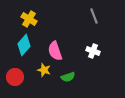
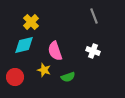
yellow cross: moved 2 px right, 3 px down; rotated 14 degrees clockwise
cyan diamond: rotated 35 degrees clockwise
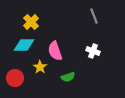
cyan diamond: rotated 15 degrees clockwise
yellow star: moved 4 px left, 3 px up; rotated 16 degrees clockwise
red circle: moved 1 px down
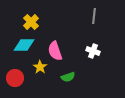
gray line: rotated 28 degrees clockwise
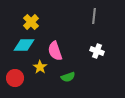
white cross: moved 4 px right
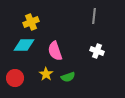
yellow cross: rotated 21 degrees clockwise
yellow star: moved 6 px right, 7 px down
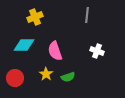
gray line: moved 7 px left, 1 px up
yellow cross: moved 4 px right, 5 px up
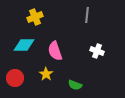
green semicircle: moved 7 px right, 8 px down; rotated 40 degrees clockwise
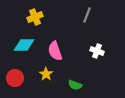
gray line: rotated 14 degrees clockwise
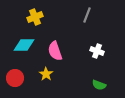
green semicircle: moved 24 px right
